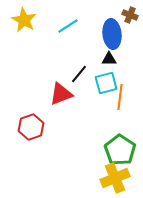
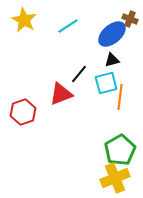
brown cross: moved 4 px down
blue ellipse: rotated 56 degrees clockwise
black triangle: moved 3 px right, 1 px down; rotated 14 degrees counterclockwise
red hexagon: moved 8 px left, 15 px up
green pentagon: rotated 8 degrees clockwise
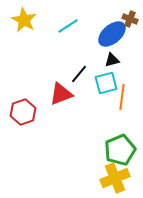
orange line: moved 2 px right
green pentagon: rotated 8 degrees clockwise
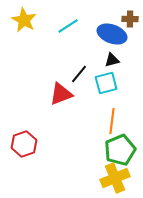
brown cross: rotated 21 degrees counterclockwise
blue ellipse: rotated 60 degrees clockwise
orange line: moved 10 px left, 24 px down
red hexagon: moved 1 px right, 32 px down
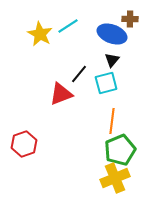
yellow star: moved 16 px right, 14 px down
black triangle: rotated 35 degrees counterclockwise
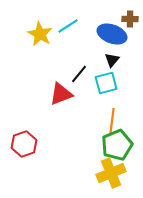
green pentagon: moved 3 px left, 5 px up
yellow cross: moved 4 px left, 5 px up
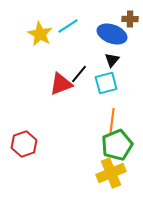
red triangle: moved 10 px up
